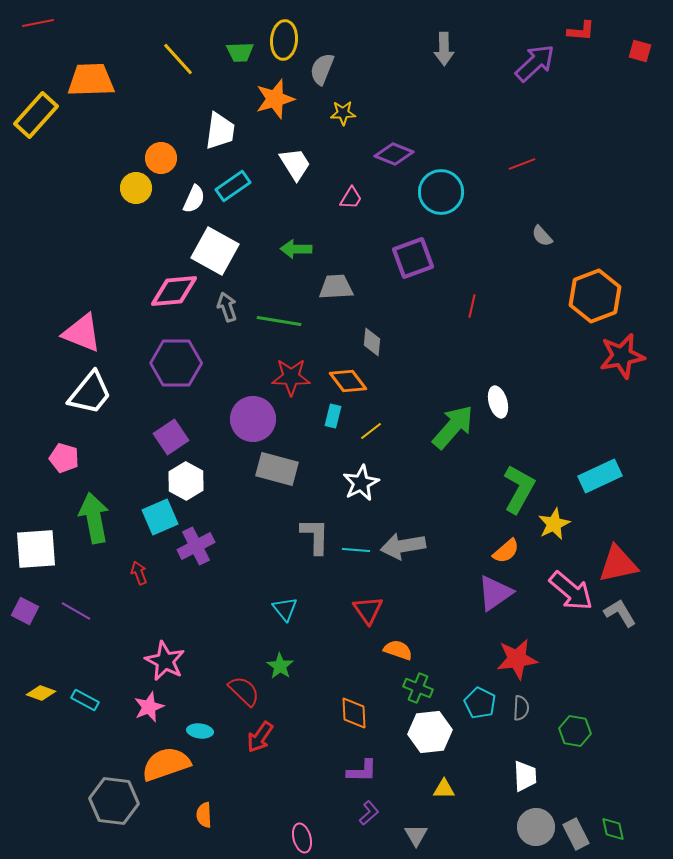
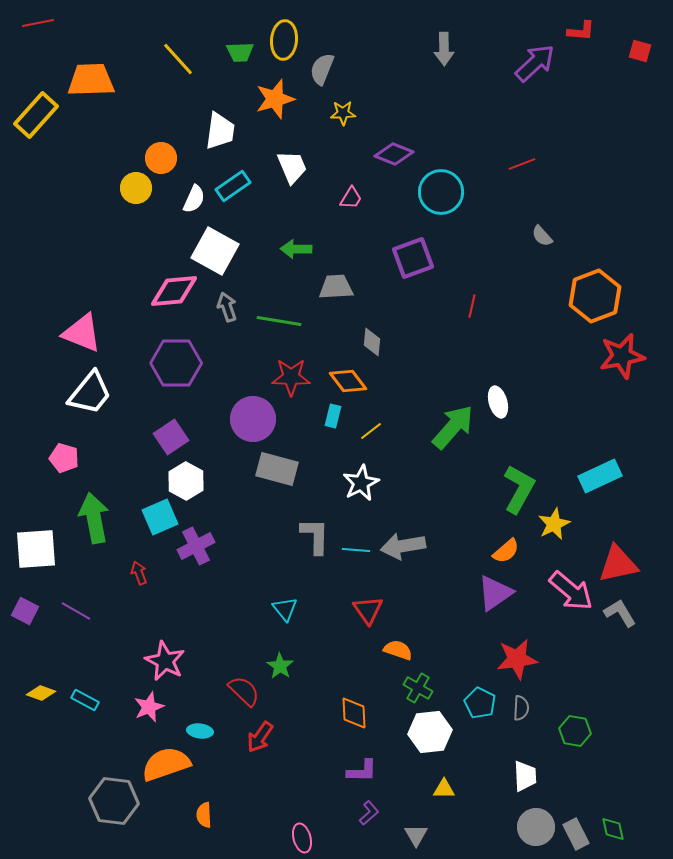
white trapezoid at (295, 164): moved 3 px left, 3 px down; rotated 9 degrees clockwise
green cross at (418, 688): rotated 8 degrees clockwise
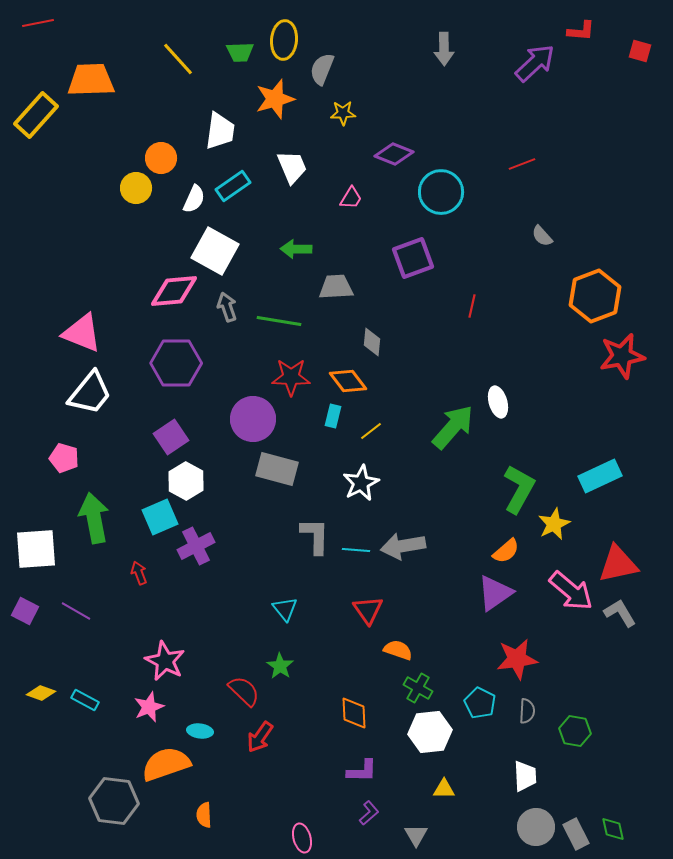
gray semicircle at (521, 708): moved 6 px right, 3 px down
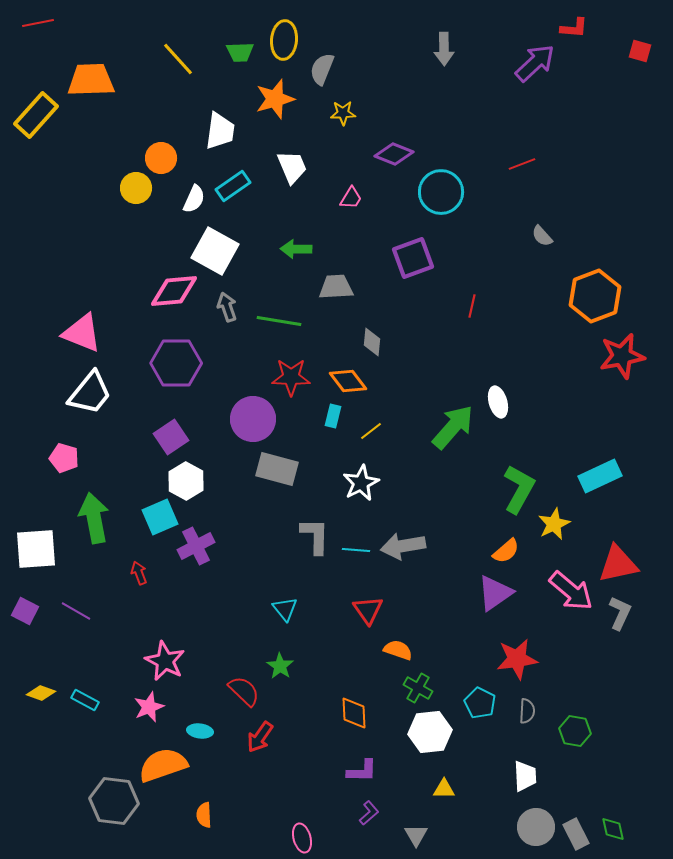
red L-shape at (581, 31): moved 7 px left, 3 px up
gray L-shape at (620, 613): rotated 56 degrees clockwise
orange semicircle at (166, 764): moved 3 px left, 1 px down
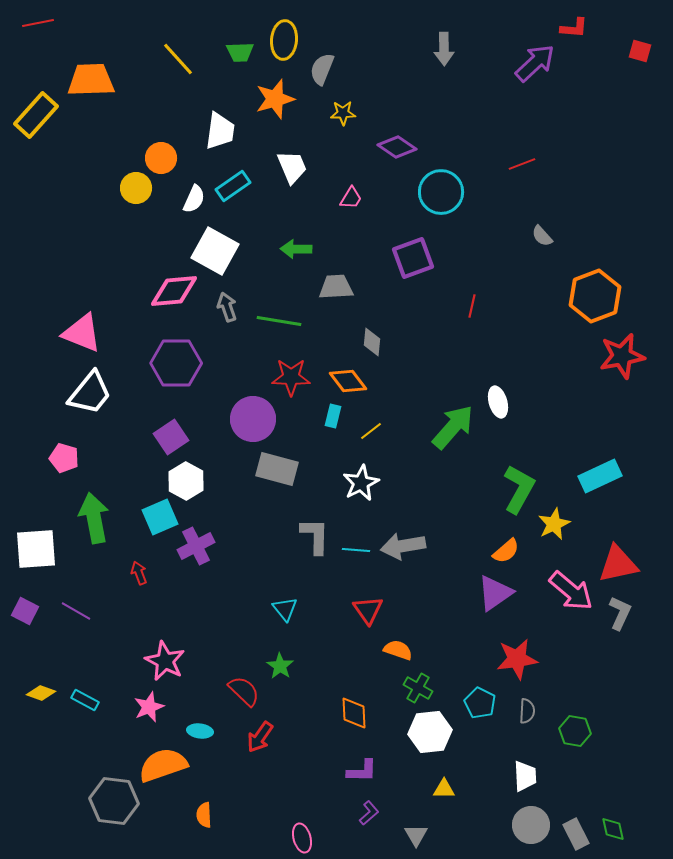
purple diamond at (394, 154): moved 3 px right, 7 px up; rotated 12 degrees clockwise
gray circle at (536, 827): moved 5 px left, 2 px up
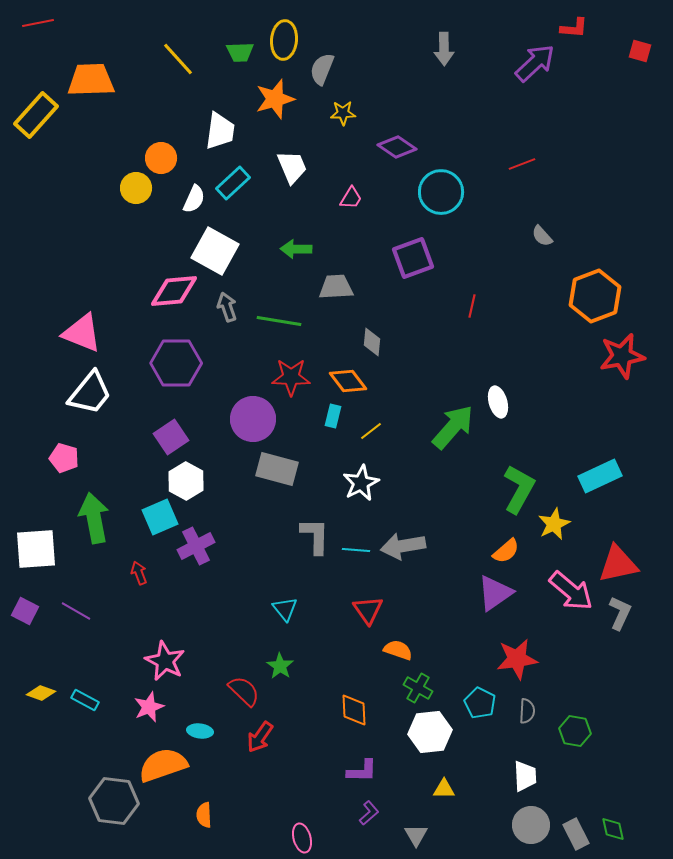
cyan rectangle at (233, 186): moved 3 px up; rotated 8 degrees counterclockwise
orange diamond at (354, 713): moved 3 px up
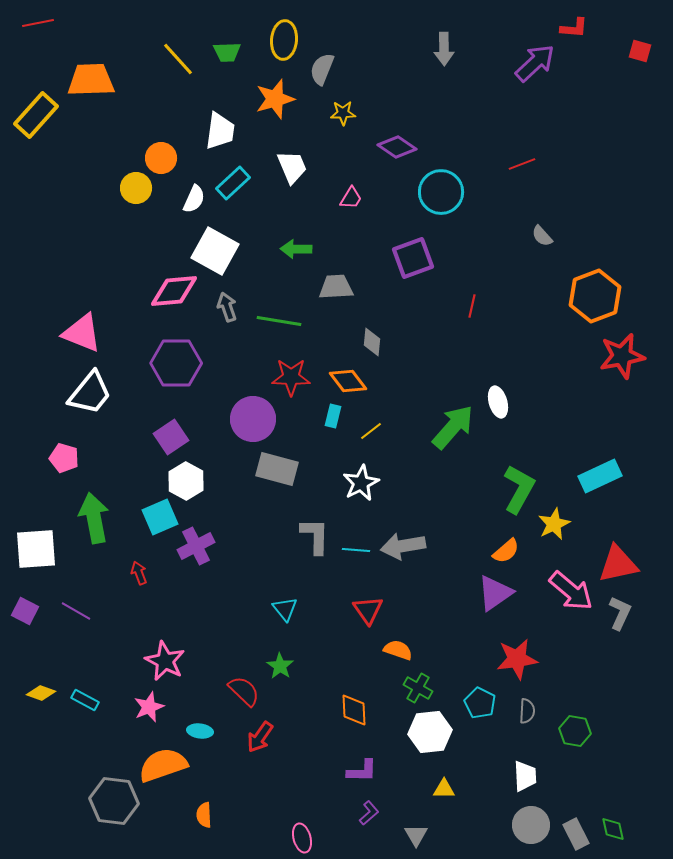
green trapezoid at (240, 52): moved 13 px left
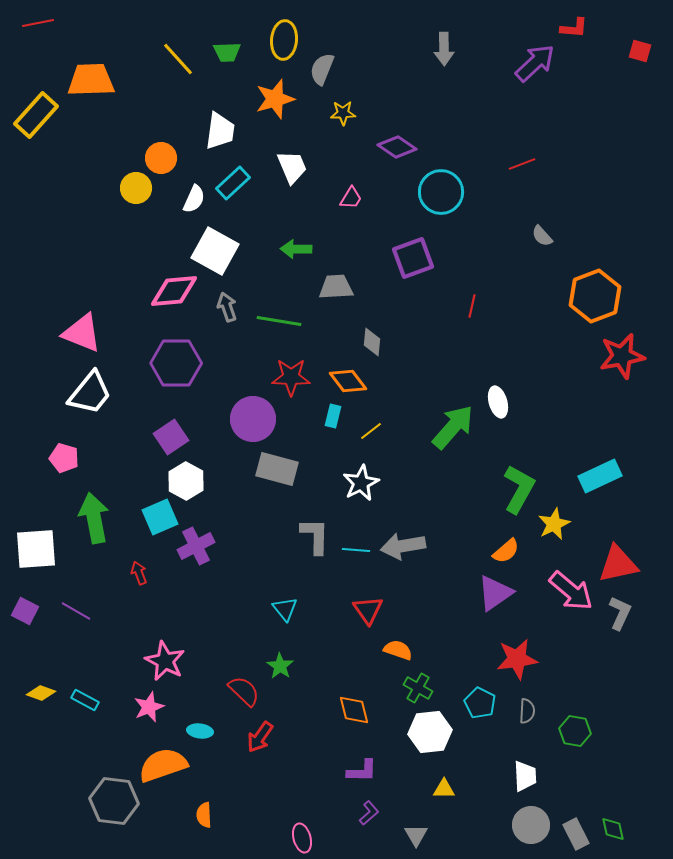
orange diamond at (354, 710): rotated 12 degrees counterclockwise
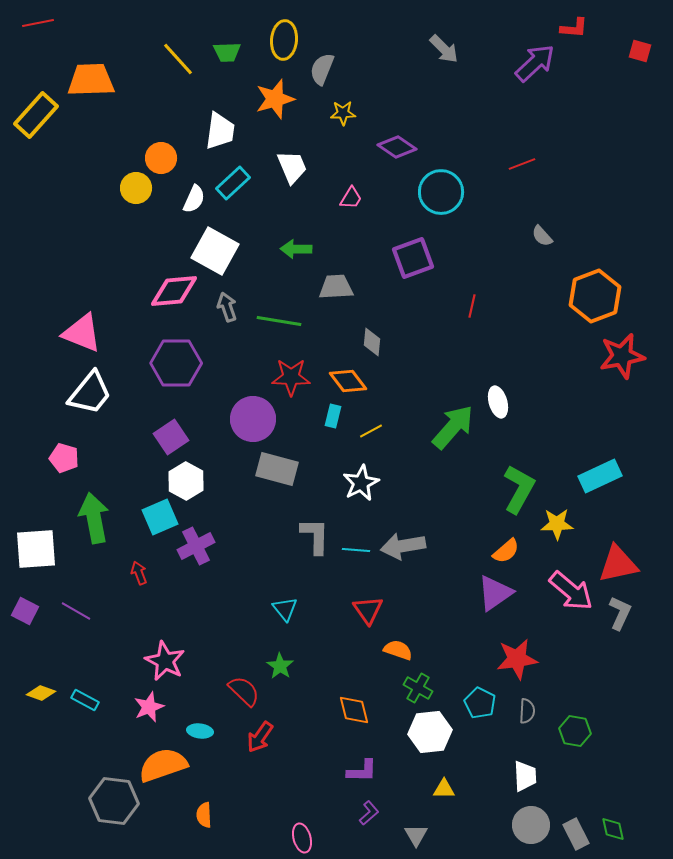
gray arrow at (444, 49): rotated 44 degrees counterclockwise
yellow line at (371, 431): rotated 10 degrees clockwise
yellow star at (554, 524): moved 3 px right; rotated 24 degrees clockwise
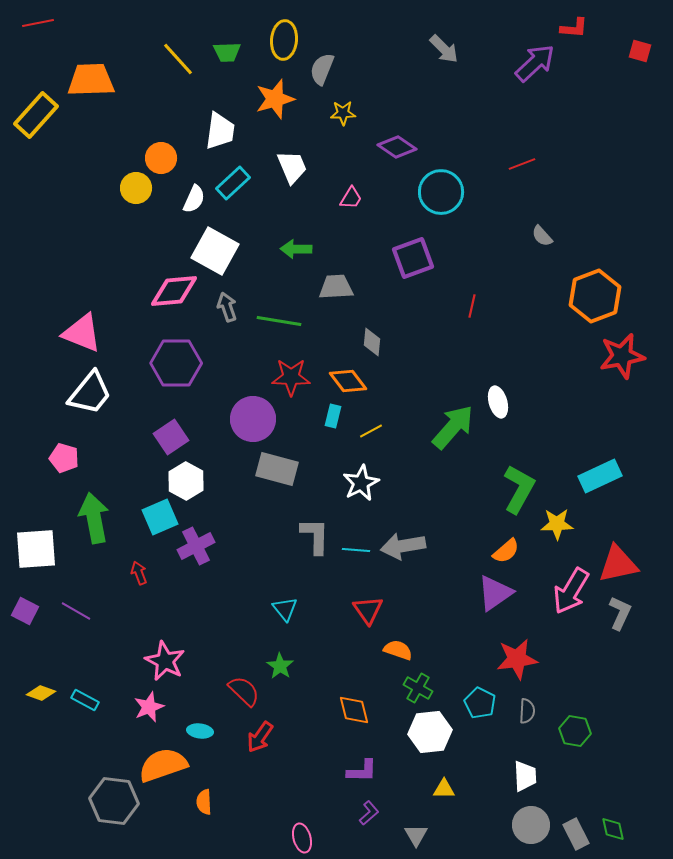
pink arrow at (571, 591): rotated 81 degrees clockwise
orange semicircle at (204, 815): moved 13 px up
